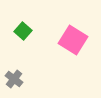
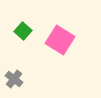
pink square: moved 13 px left
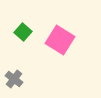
green square: moved 1 px down
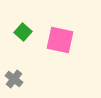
pink square: rotated 20 degrees counterclockwise
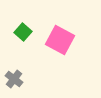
pink square: rotated 16 degrees clockwise
